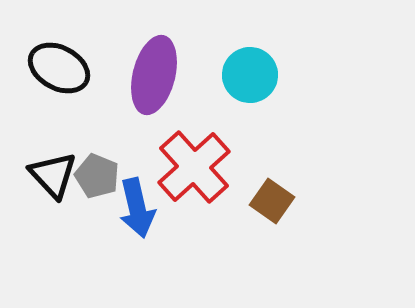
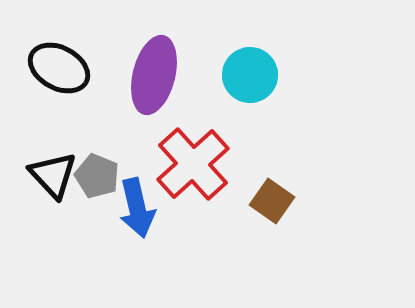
red cross: moved 1 px left, 3 px up
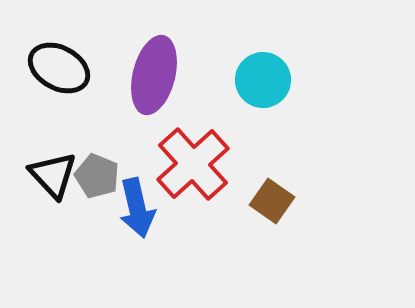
cyan circle: moved 13 px right, 5 px down
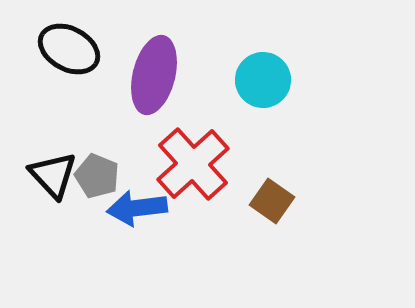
black ellipse: moved 10 px right, 19 px up
blue arrow: rotated 96 degrees clockwise
